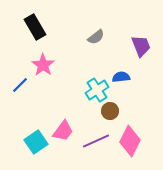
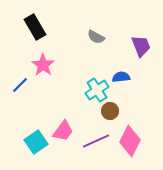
gray semicircle: rotated 66 degrees clockwise
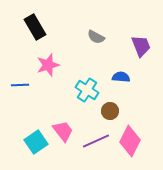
pink star: moved 5 px right; rotated 20 degrees clockwise
blue semicircle: rotated 12 degrees clockwise
blue line: rotated 42 degrees clockwise
cyan cross: moved 10 px left; rotated 25 degrees counterclockwise
pink trapezoid: rotated 75 degrees counterclockwise
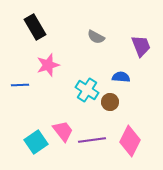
brown circle: moved 9 px up
purple line: moved 4 px left, 1 px up; rotated 16 degrees clockwise
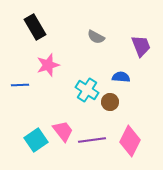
cyan square: moved 2 px up
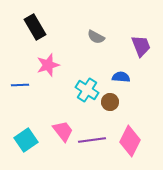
cyan square: moved 10 px left
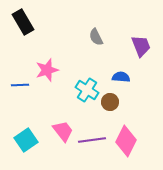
black rectangle: moved 12 px left, 5 px up
gray semicircle: rotated 36 degrees clockwise
pink star: moved 1 px left, 5 px down
pink diamond: moved 4 px left
